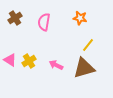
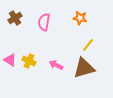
yellow cross: rotated 32 degrees counterclockwise
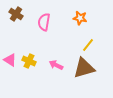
brown cross: moved 1 px right, 4 px up; rotated 24 degrees counterclockwise
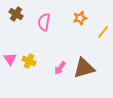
orange star: rotated 24 degrees counterclockwise
yellow line: moved 15 px right, 13 px up
pink triangle: moved 1 px up; rotated 24 degrees clockwise
pink arrow: moved 4 px right, 3 px down; rotated 80 degrees counterclockwise
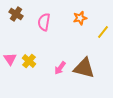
yellow cross: rotated 16 degrees clockwise
brown triangle: rotated 30 degrees clockwise
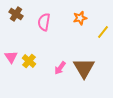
pink triangle: moved 1 px right, 2 px up
brown triangle: rotated 45 degrees clockwise
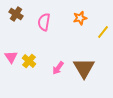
pink arrow: moved 2 px left
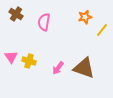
orange star: moved 5 px right, 1 px up
yellow line: moved 1 px left, 2 px up
yellow cross: rotated 24 degrees counterclockwise
brown triangle: rotated 40 degrees counterclockwise
